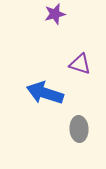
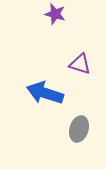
purple star: rotated 30 degrees clockwise
gray ellipse: rotated 20 degrees clockwise
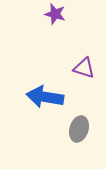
purple triangle: moved 4 px right, 4 px down
blue arrow: moved 4 px down; rotated 9 degrees counterclockwise
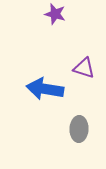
blue arrow: moved 8 px up
gray ellipse: rotated 15 degrees counterclockwise
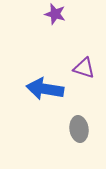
gray ellipse: rotated 10 degrees counterclockwise
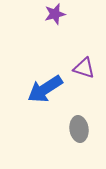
purple star: rotated 30 degrees counterclockwise
blue arrow: rotated 42 degrees counterclockwise
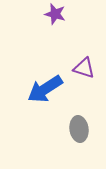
purple star: rotated 30 degrees clockwise
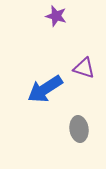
purple star: moved 1 px right, 2 px down
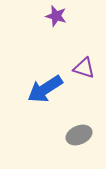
gray ellipse: moved 6 px down; rotated 75 degrees clockwise
